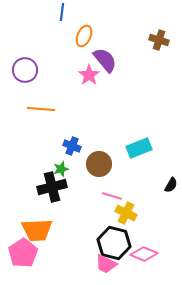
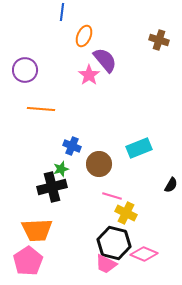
pink pentagon: moved 5 px right, 8 px down
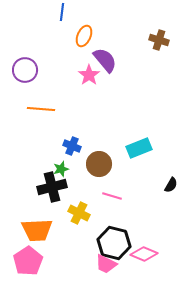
yellow cross: moved 47 px left
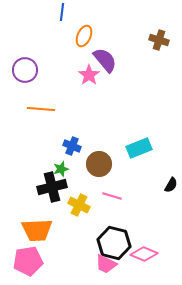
yellow cross: moved 8 px up
pink pentagon: rotated 24 degrees clockwise
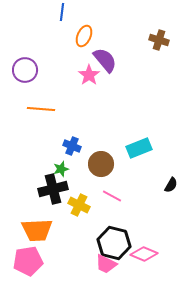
brown circle: moved 2 px right
black cross: moved 1 px right, 2 px down
pink line: rotated 12 degrees clockwise
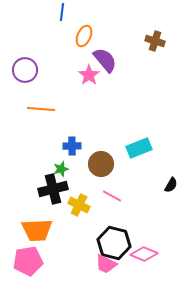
brown cross: moved 4 px left, 1 px down
blue cross: rotated 24 degrees counterclockwise
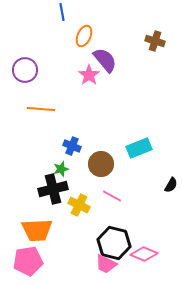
blue line: rotated 18 degrees counterclockwise
blue cross: rotated 24 degrees clockwise
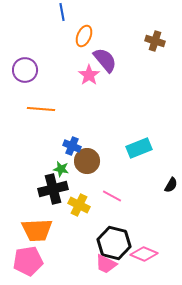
brown circle: moved 14 px left, 3 px up
green star: rotated 28 degrees clockwise
